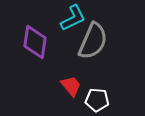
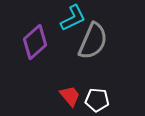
purple diamond: rotated 40 degrees clockwise
red trapezoid: moved 1 px left, 10 px down
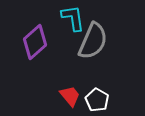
cyan L-shape: rotated 72 degrees counterclockwise
white pentagon: rotated 25 degrees clockwise
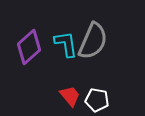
cyan L-shape: moved 7 px left, 26 px down
purple diamond: moved 6 px left, 5 px down
white pentagon: rotated 20 degrees counterclockwise
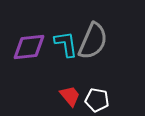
purple diamond: rotated 36 degrees clockwise
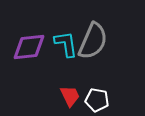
red trapezoid: rotated 15 degrees clockwise
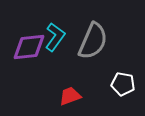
cyan L-shape: moved 11 px left, 7 px up; rotated 44 degrees clockwise
red trapezoid: rotated 85 degrees counterclockwise
white pentagon: moved 26 px right, 16 px up
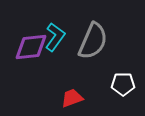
purple diamond: moved 2 px right
white pentagon: rotated 10 degrees counterclockwise
red trapezoid: moved 2 px right, 2 px down
